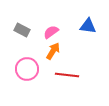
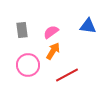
gray rectangle: rotated 56 degrees clockwise
pink circle: moved 1 px right, 4 px up
red line: rotated 35 degrees counterclockwise
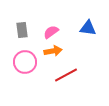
blue triangle: moved 2 px down
orange arrow: rotated 48 degrees clockwise
pink circle: moved 3 px left, 3 px up
red line: moved 1 px left
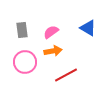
blue triangle: rotated 24 degrees clockwise
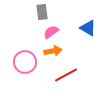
gray rectangle: moved 20 px right, 18 px up
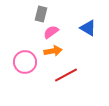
gray rectangle: moved 1 px left, 2 px down; rotated 21 degrees clockwise
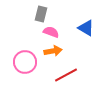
blue triangle: moved 2 px left
pink semicircle: rotated 56 degrees clockwise
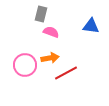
blue triangle: moved 5 px right, 2 px up; rotated 24 degrees counterclockwise
orange arrow: moved 3 px left, 7 px down
pink circle: moved 3 px down
red line: moved 2 px up
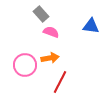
gray rectangle: rotated 56 degrees counterclockwise
red line: moved 6 px left, 9 px down; rotated 35 degrees counterclockwise
